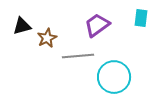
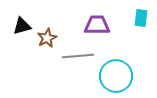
purple trapezoid: rotated 36 degrees clockwise
cyan circle: moved 2 px right, 1 px up
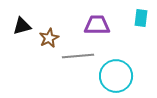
brown star: moved 2 px right
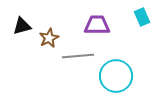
cyan rectangle: moved 1 px right, 1 px up; rotated 30 degrees counterclockwise
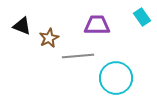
cyan rectangle: rotated 12 degrees counterclockwise
black triangle: rotated 36 degrees clockwise
cyan circle: moved 2 px down
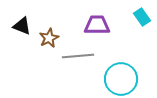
cyan circle: moved 5 px right, 1 px down
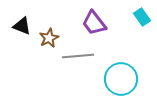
purple trapezoid: moved 3 px left, 2 px up; rotated 128 degrees counterclockwise
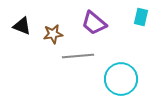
cyan rectangle: moved 1 px left; rotated 48 degrees clockwise
purple trapezoid: rotated 12 degrees counterclockwise
brown star: moved 4 px right, 4 px up; rotated 18 degrees clockwise
